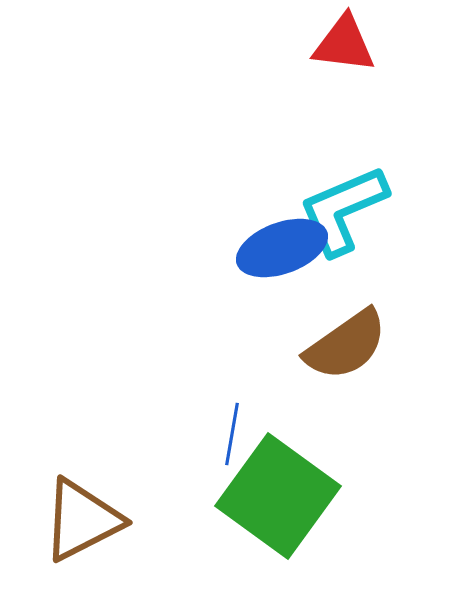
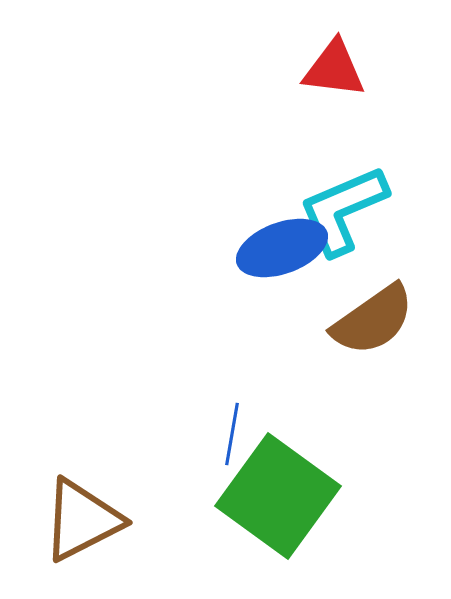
red triangle: moved 10 px left, 25 px down
brown semicircle: moved 27 px right, 25 px up
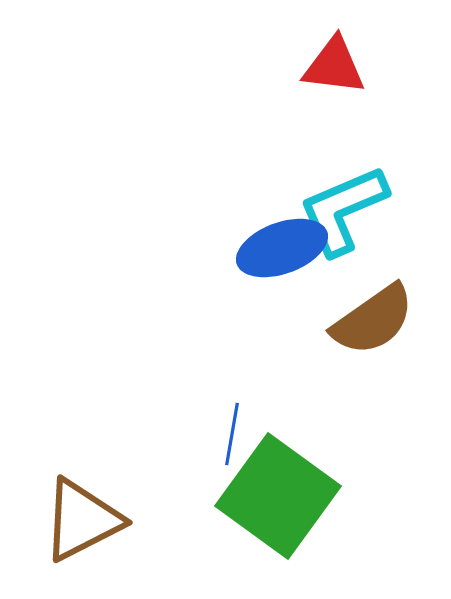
red triangle: moved 3 px up
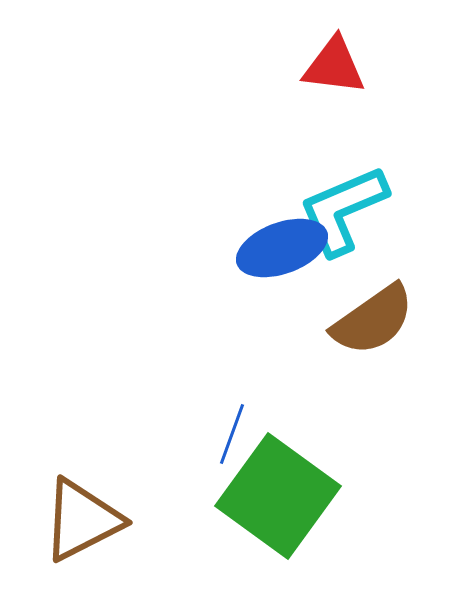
blue line: rotated 10 degrees clockwise
